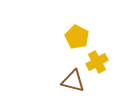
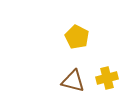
yellow cross: moved 10 px right, 16 px down; rotated 15 degrees clockwise
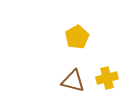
yellow pentagon: rotated 15 degrees clockwise
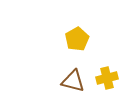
yellow pentagon: moved 2 px down
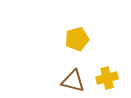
yellow pentagon: rotated 15 degrees clockwise
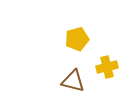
yellow cross: moved 11 px up
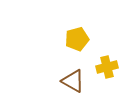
brown triangle: rotated 15 degrees clockwise
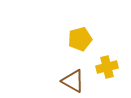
yellow pentagon: moved 3 px right
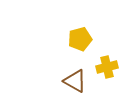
brown triangle: moved 2 px right
